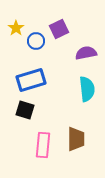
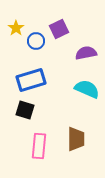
cyan semicircle: rotated 60 degrees counterclockwise
pink rectangle: moved 4 px left, 1 px down
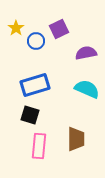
blue rectangle: moved 4 px right, 5 px down
black square: moved 5 px right, 5 px down
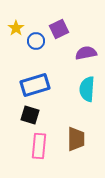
cyan semicircle: rotated 110 degrees counterclockwise
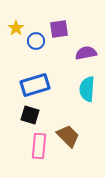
purple square: rotated 18 degrees clockwise
brown trapezoid: moved 8 px left, 3 px up; rotated 45 degrees counterclockwise
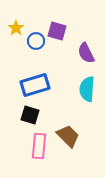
purple square: moved 2 px left, 2 px down; rotated 24 degrees clockwise
purple semicircle: rotated 105 degrees counterclockwise
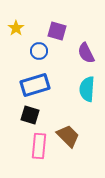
blue circle: moved 3 px right, 10 px down
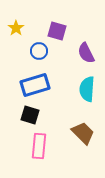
brown trapezoid: moved 15 px right, 3 px up
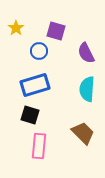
purple square: moved 1 px left
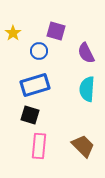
yellow star: moved 3 px left, 5 px down
brown trapezoid: moved 13 px down
